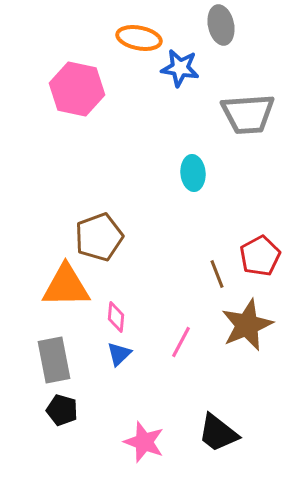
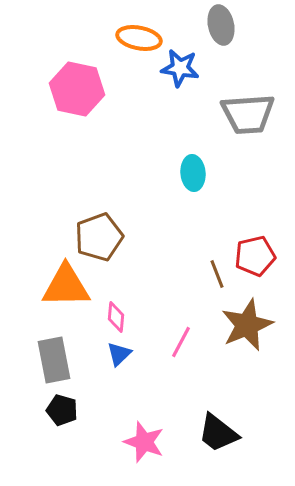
red pentagon: moved 5 px left; rotated 15 degrees clockwise
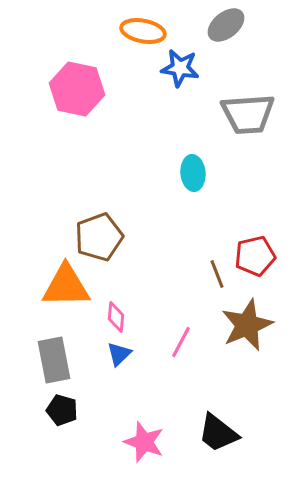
gray ellipse: moved 5 px right; rotated 63 degrees clockwise
orange ellipse: moved 4 px right, 7 px up
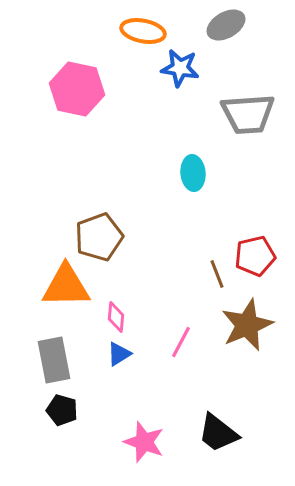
gray ellipse: rotated 9 degrees clockwise
blue triangle: rotated 12 degrees clockwise
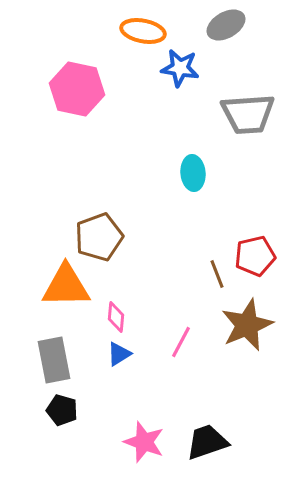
black trapezoid: moved 11 px left, 9 px down; rotated 123 degrees clockwise
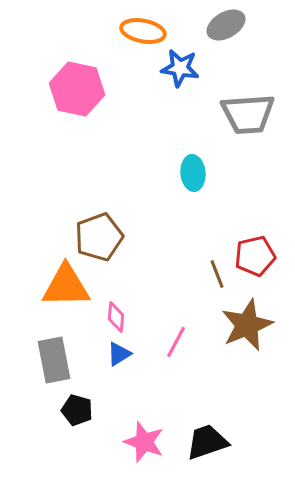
pink line: moved 5 px left
black pentagon: moved 15 px right
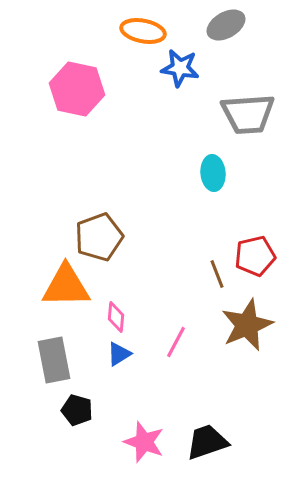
cyan ellipse: moved 20 px right
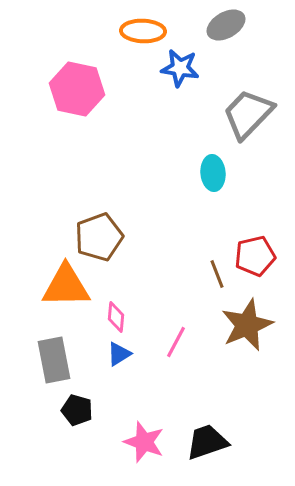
orange ellipse: rotated 9 degrees counterclockwise
gray trapezoid: rotated 138 degrees clockwise
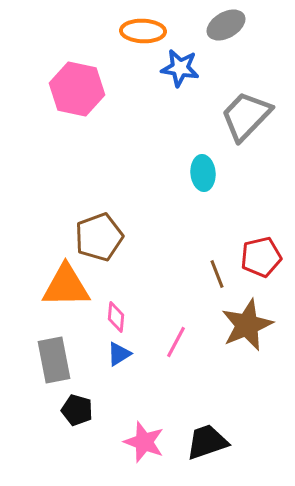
gray trapezoid: moved 2 px left, 2 px down
cyan ellipse: moved 10 px left
red pentagon: moved 6 px right, 1 px down
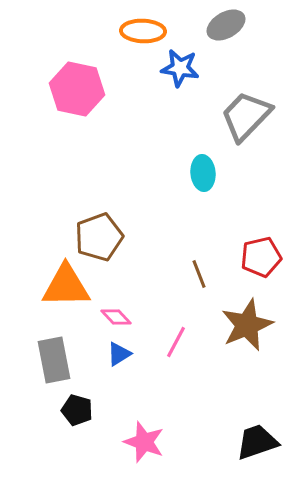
brown line: moved 18 px left
pink diamond: rotated 48 degrees counterclockwise
black trapezoid: moved 50 px right
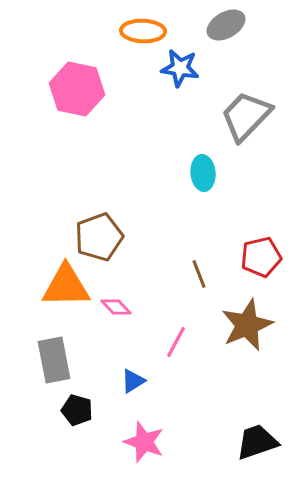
pink diamond: moved 10 px up
blue triangle: moved 14 px right, 27 px down
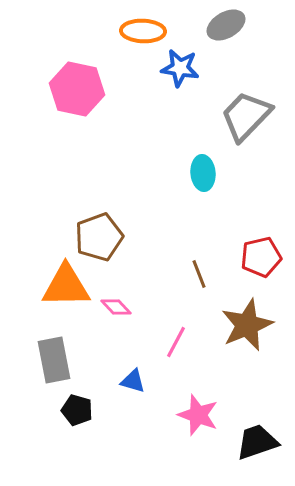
blue triangle: rotated 48 degrees clockwise
pink star: moved 54 px right, 27 px up
